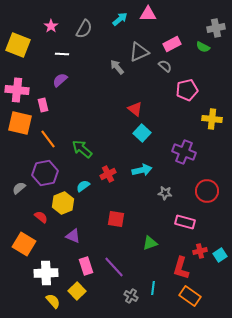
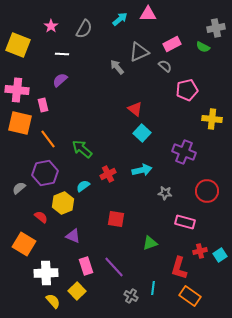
red L-shape at (181, 268): moved 2 px left
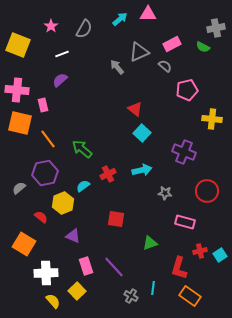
white line at (62, 54): rotated 24 degrees counterclockwise
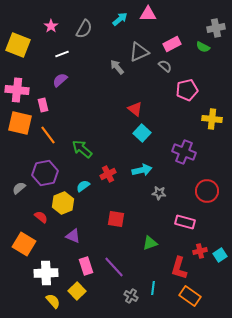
orange line at (48, 139): moved 4 px up
gray star at (165, 193): moved 6 px left
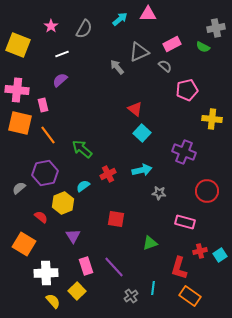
purple triangle at (73, 236): rotated 35 degrees clockwise
gray cross at (131, 296): rotated 24 degrees clockwise
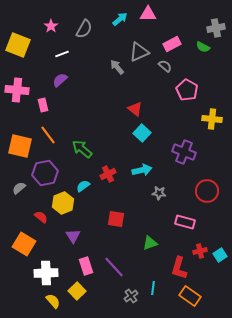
pink pentagon at (187, 90): rotated 30 degrees counterclockwise
orange square at (20, 123): moved 23 px down
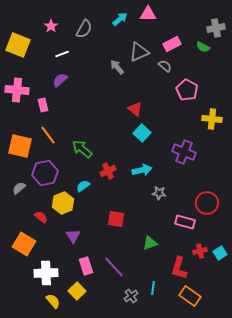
red cross at (108, 174): moved 3 px up
red circle at (207, 191): moved 12 px down
cyan square at (220, 255): moved 2 px up
